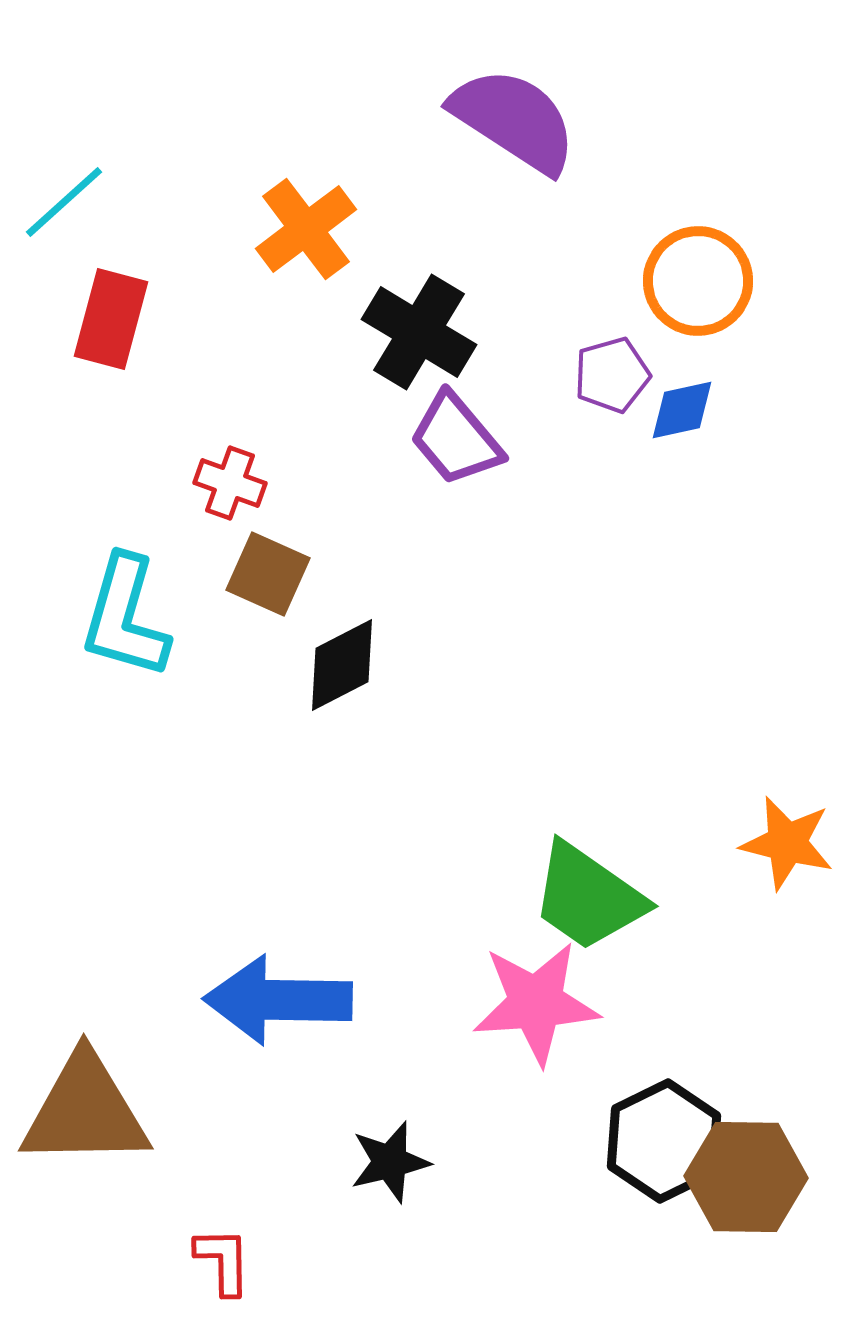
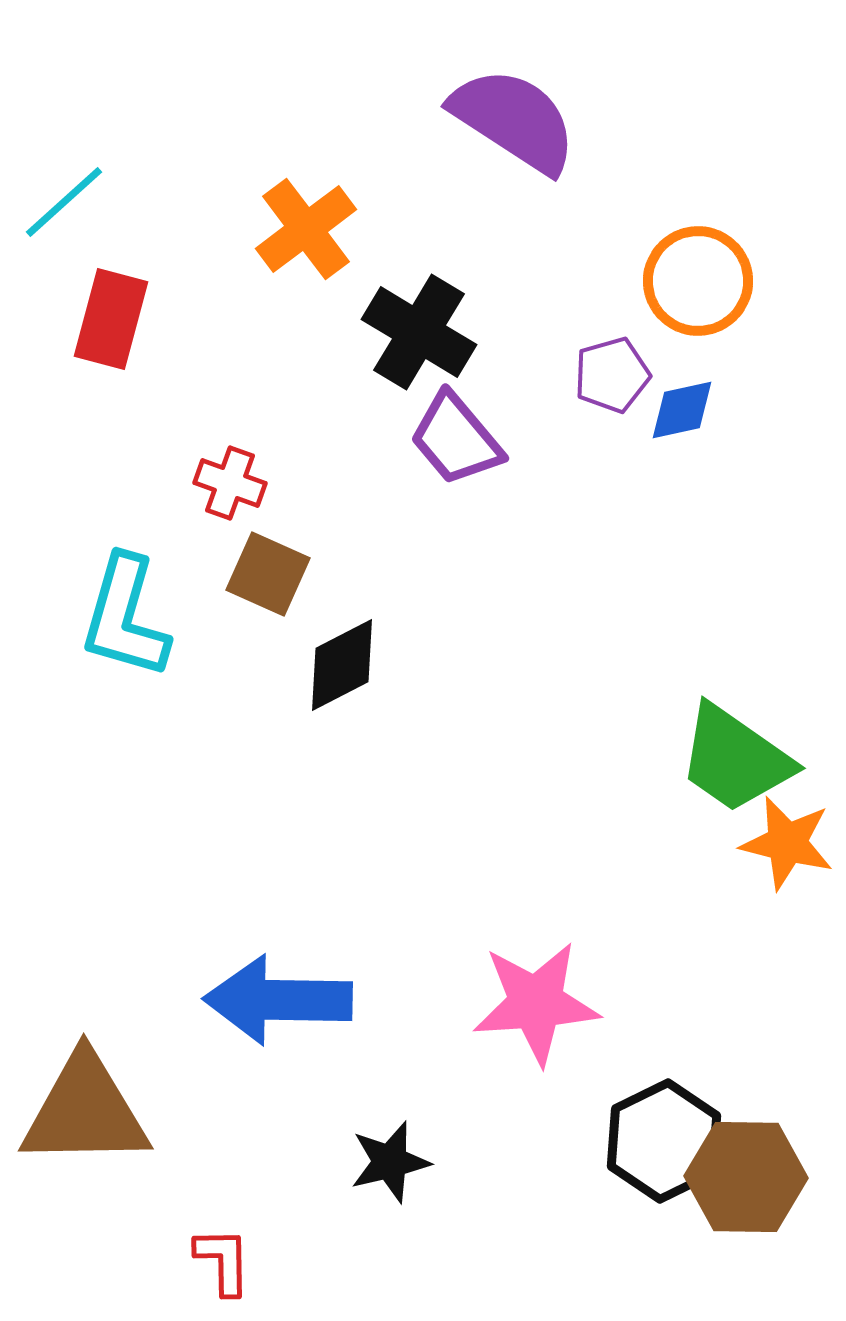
green trapezoid: moved 147 px right, 138 px up
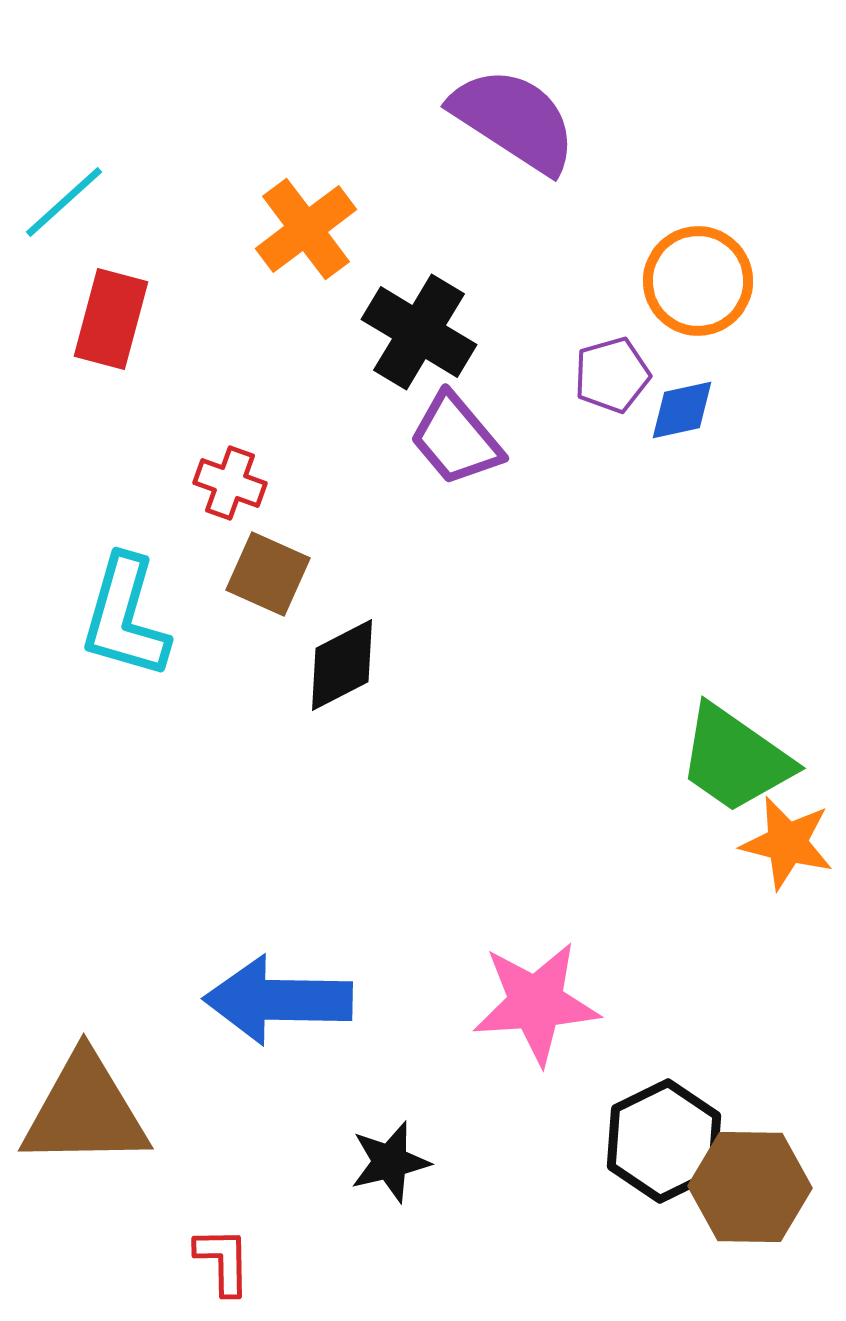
brown hexagon: moved 4 px right, 10 px down
